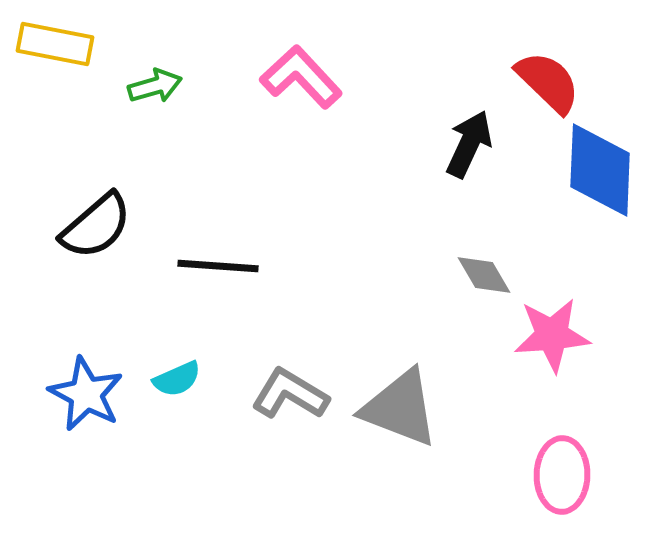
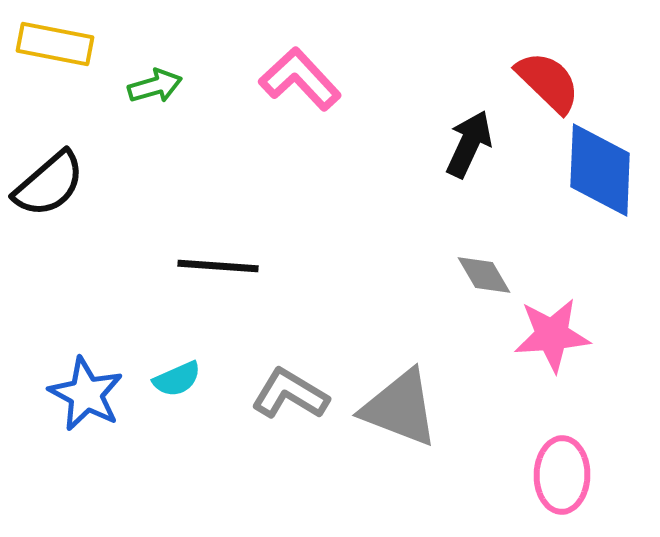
pink L-shape: moved 1 px left, 2 px down
black semicircle: moved 47 px left, 42 px up
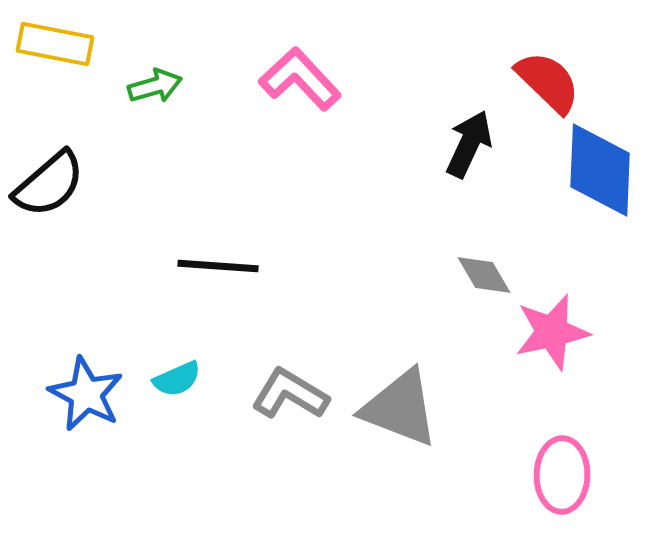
pink star: moved 3 px up; rotated 8 degrees counterclockwise
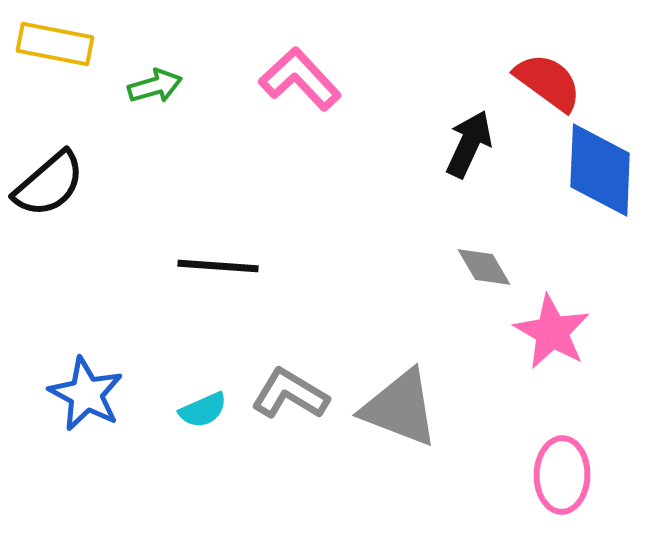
red semicircle: rotated 8 degrees counterclockwise
gray diamond: moved 8 px up
pink star: rotated 30 degrees counterclockwise
cyan semicircle: moved 26 px right, 31 px down
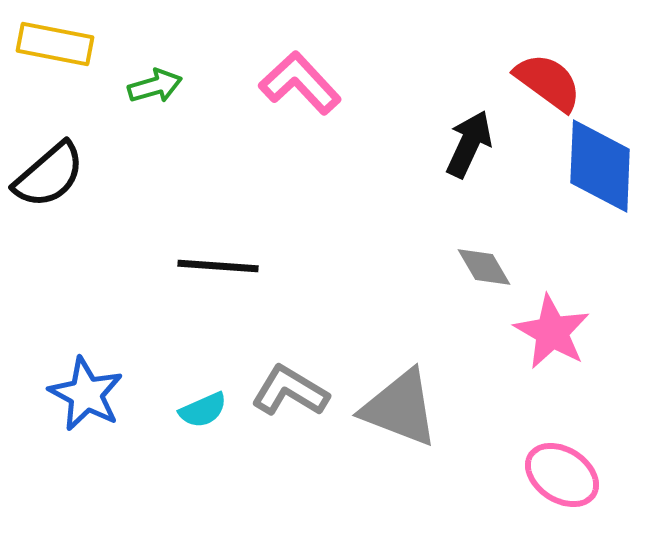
pink L-shape: moved 4 px down
blue diamond: moved 4 px up
black semicircle: moved 9 px up
gray L-shape: moved 3 px up
pink ellipse: rotated 58 degrees counterclockwise
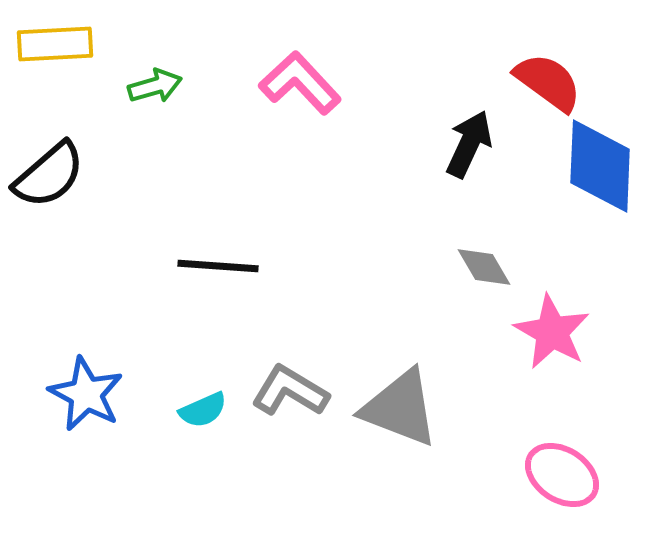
yellow rectangle: rotated 14 degrees counterclockwise
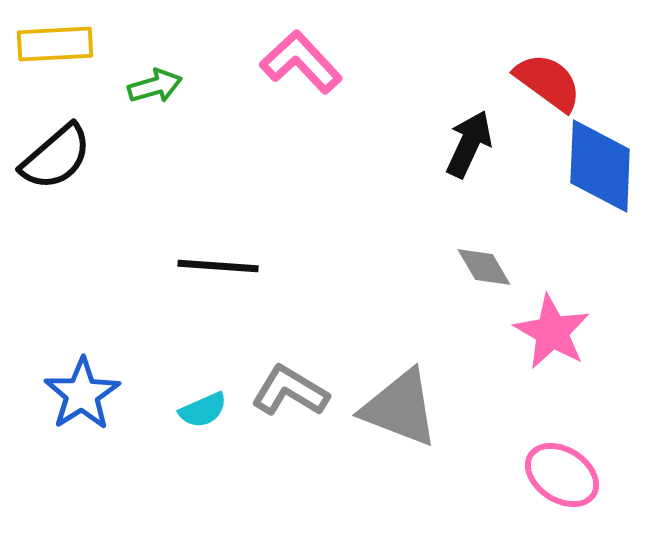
pink L-shape: moved 1 px right, 21 px up
black semicircle: moved 7 px right, 18 px up
blue star: moved 4 px left; rotated 12 degrees clockwise
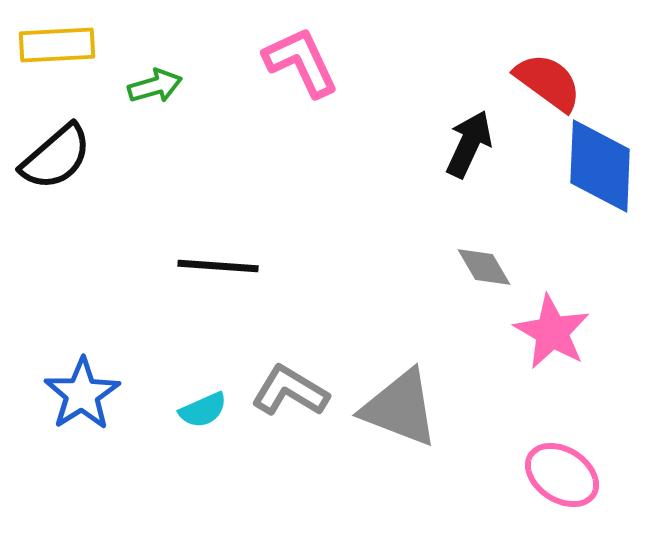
yellow rectangle: moved 2 px right, 1 px down
pink L-shape: rotated 18 degrees clockwise
